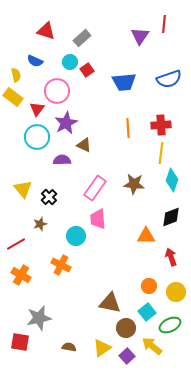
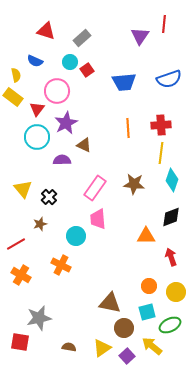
cyan square at (147, 312): rotated 24 degrees clockwise
brown circle at (126, 328): moved 2 px left
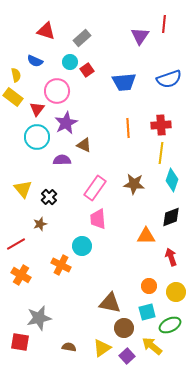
cyan circle at (76, 236): moved 6 px right, 10 px down
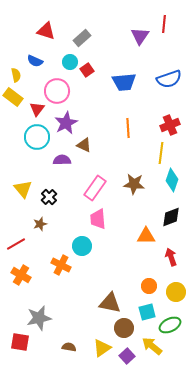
red cross at (161, 125): moved 9 px right; rotated 18 degrees counterclockwise
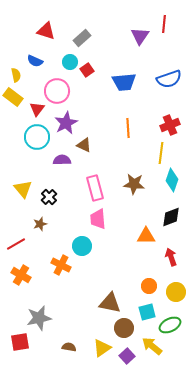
pink rectangle at (95, 188): rotated 50 degrees counterclockwise
red square at (20, 342): rotated 18 degrees counterclockwise
